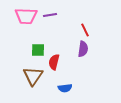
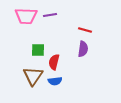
red line: rotated 48 degrees counterclockwise
blue semicircle: moved 10 px left, 7 px up
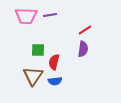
red line: rotated 48 degrees counterclockwise
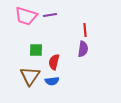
pink trapezoid: rotated 15 degrees clockwise
red line: rotated 64 degrees counterclockwise
green square: moved 2 px left
brown triangle: moved 3 px left
blue semicircle: moved 3 px left
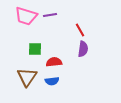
red line: moved 5 px left; rotated 24 degrees counterclockwise
green square: moved 1 px left, 1 px up
red semicircle: rotated 70 degrees clockwise
brown triangle: moved 3 px left, 1 px down
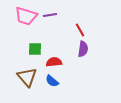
brown triangle: rotated 15 degrees counterclockwise
blue semicircle: rotated 48 degrees clockwise
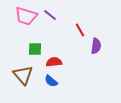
purple line: rotated 48 degrees clockwise
purple semicircle: moved 13 px right, 3 px up
brown triangle: moved 4 px left, 2 px up
blue semicircle: moved 1 px left
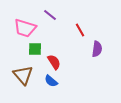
pink trapezoid: moved 1 px left, 12 px down
purple semicircle: moved 1 px right, 3 px down
red semicircle: rotated 63 degrees clockwise
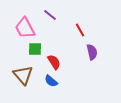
pink trapezoid: rotated 45 degrees clockwise
purple semicircle: moved 5 px left, 3 px down; rotated 21 degrees counterclockwise
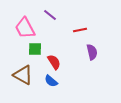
red line: rotated 72 degrees counterclockwise
brown triangle: rotated 20 degrees counterclockwise
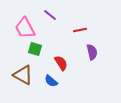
green square: rotated 16 degrees clockwise
red semicircle: moved 7 px right, 1 px down
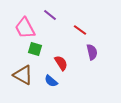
red line: rotated 48 degrees clockwise
